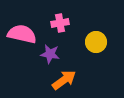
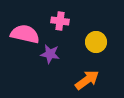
pink cross: moved 2 px up; rotated 18 degrees clockwise
pink semicircle: moved 3 px right
orange arrow: moved 23 px right
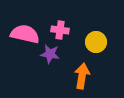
pink cross: moved 9 px down
orange arrow: moved 5 px left, 4 px up; rotated 45 degrees counterclockwise
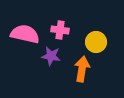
purple star: moved 1 px right, 2 px down
orange arrow: moved 7 px up
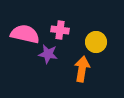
purple star: moved 3 px left, 2 px up
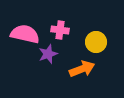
purple star: rotated 30 degrees counterclockwise
orange arrow: rotated 60 degrees clockwise
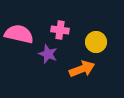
pink semicircle: moved 6 px left
purple star: rotated 30 degrees counterclockwise
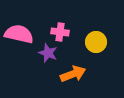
pink cross: moved 2 px down
purple star: moved 1 px up
orange arrow: moved 9 px left, 5 px down
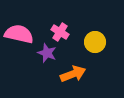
pink cross: rotated 24 degrees clockwise
yellow circle: moved 1 px left
purple star: moved 1 px left
